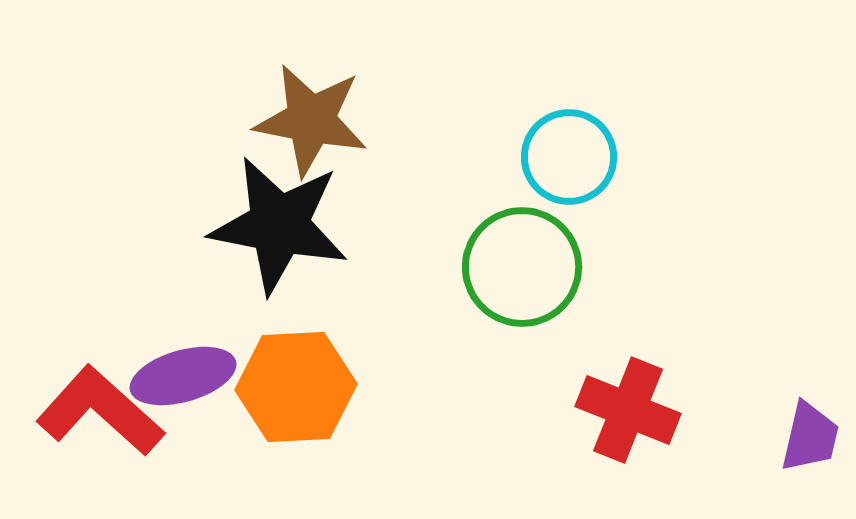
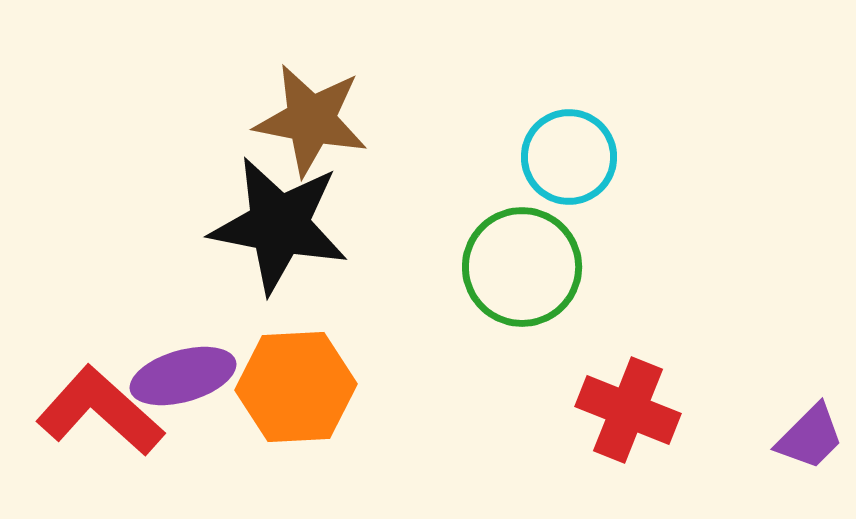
purple trapezoid: rotated 32 degrees clockwise
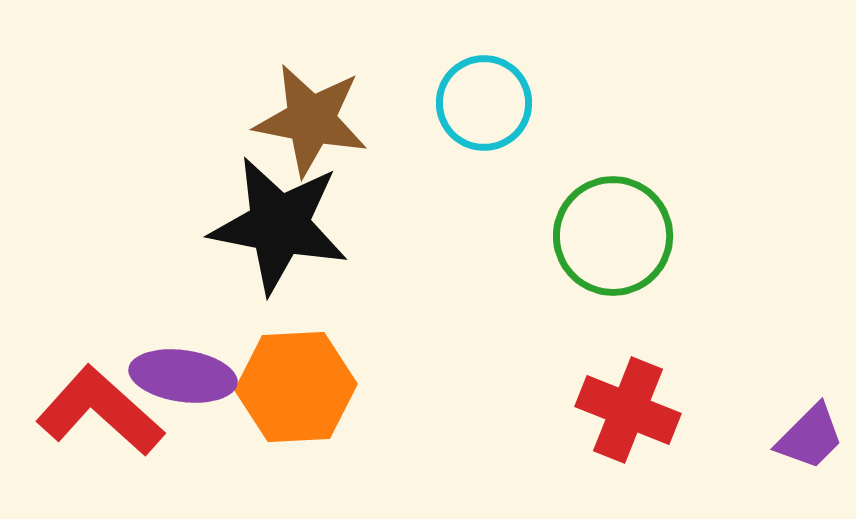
cyan circle: moved 85 px left, 54 px up
green circle: moved 91 px right, 31 px up
purple ellipse: rotated 24 degrees clockwise
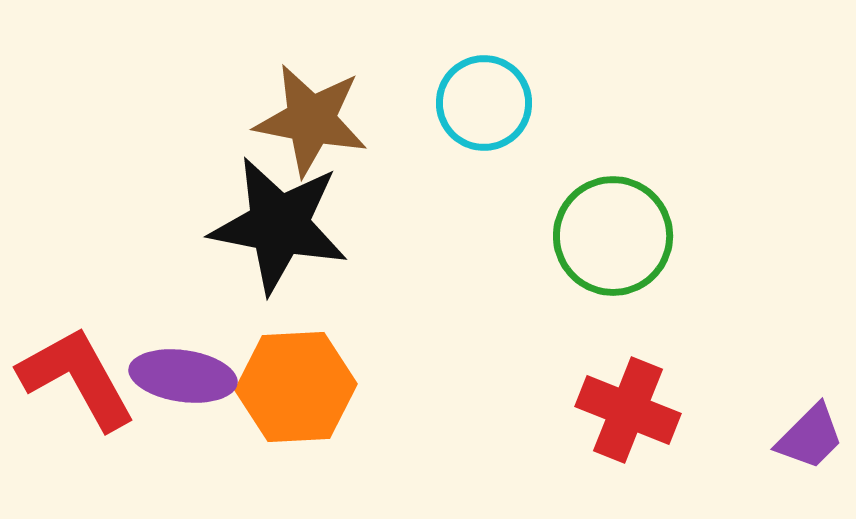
red L-shape: moved 23 px left, 33 px up; rotated 19 degrees clockwise
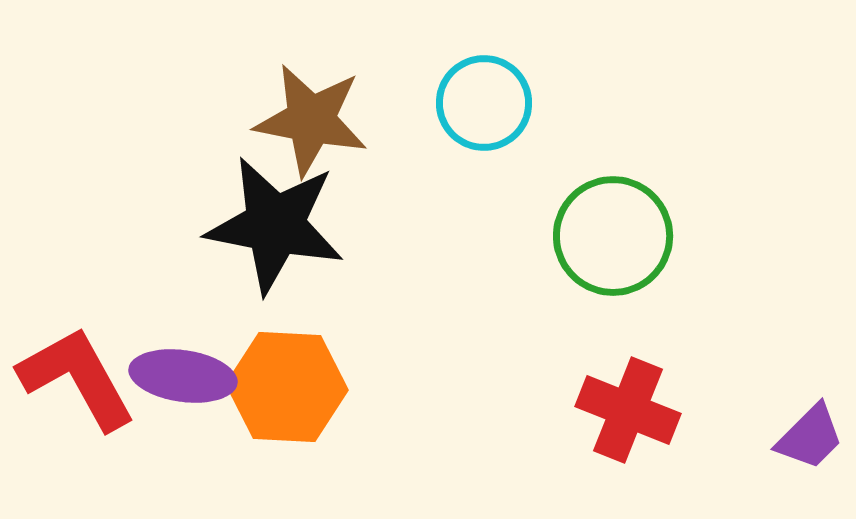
black star: moved 4 px left
orange hexagon: moved 9 px left; rotated 6 degrees clockwise
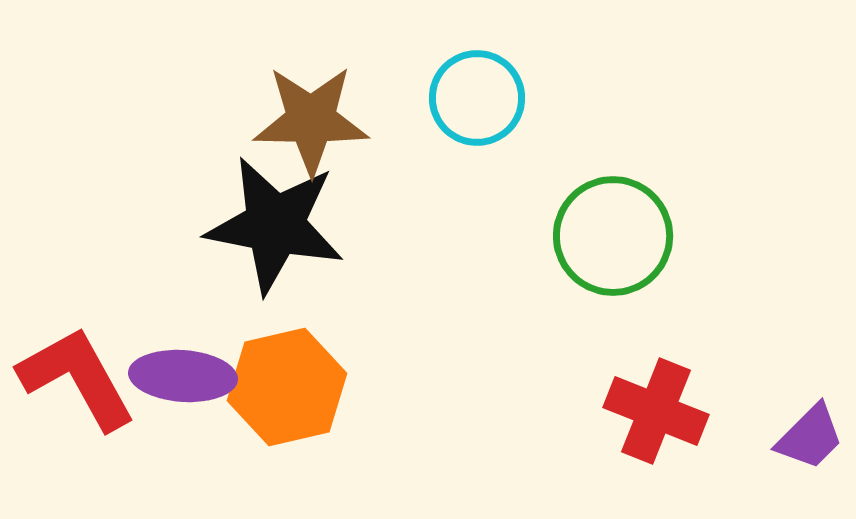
cyan circle: moved 7 px left, 5 px up
brown star: rotated 10 degrees counterclockwise
purple ellipse: rotated 4 degrees counterclockwise
orange hexagon: rotated 16 degrees counterclockwise
red cross: moved 28 px right, 1 px down
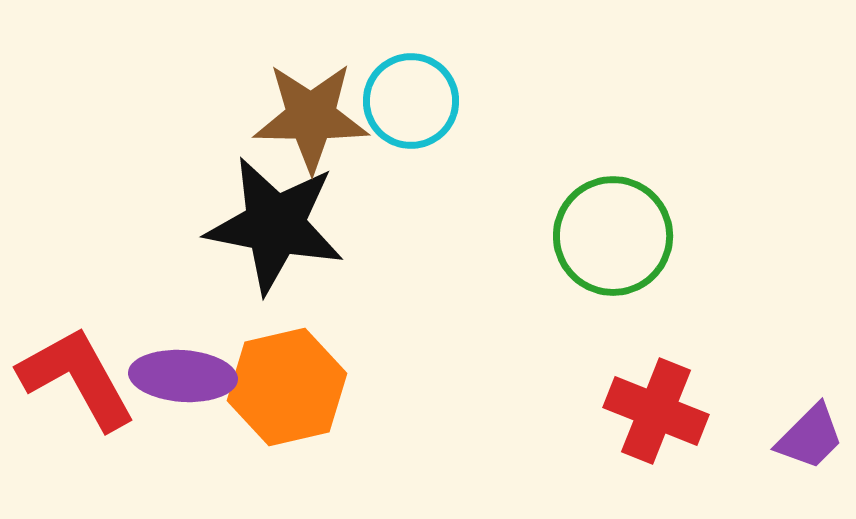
cyan circle: moved 66 px left, 3 px down
brown star: moved 3 px up
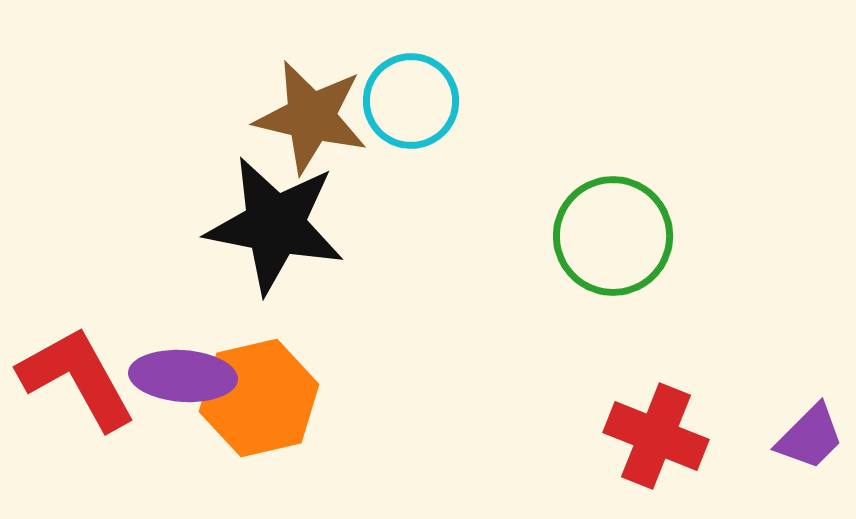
brown star: rotated 12 degrees clockwise
orange hexagon: moved 28 px left, 11 px down
red cross: moved 25 px down
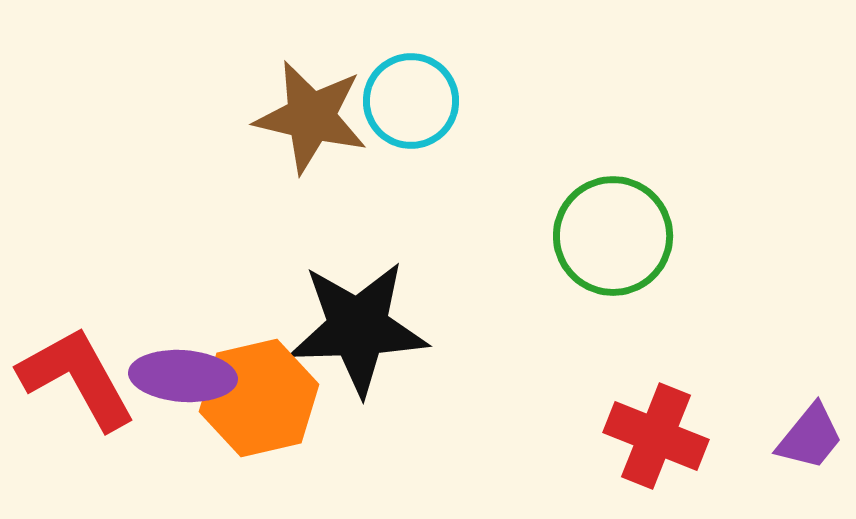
black star: moved 83 px right, 103 px down; rotated 13 degrees counterclockwise
purple trapezoid: rotated 6 degrees counterclockwise
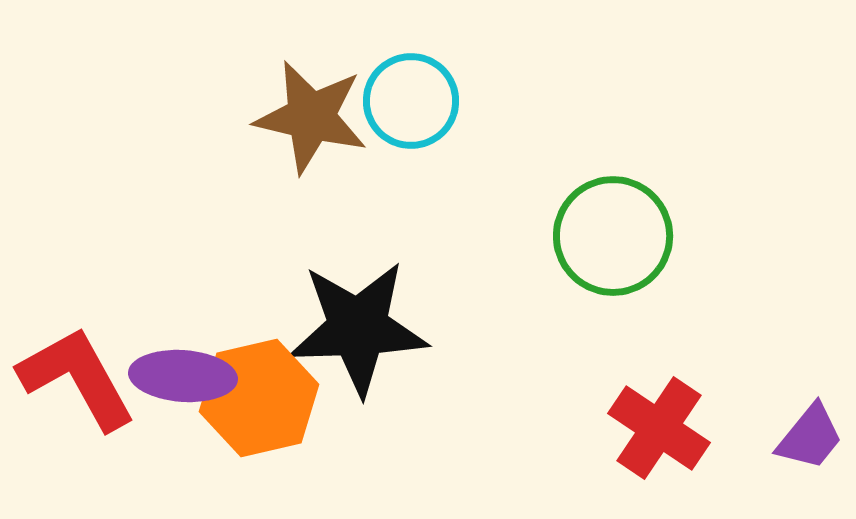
red cross: moved 3 px right, 8 px up; rotated 12 degrees clockwise
